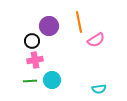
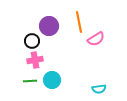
pink semicircle: moved 1 px up
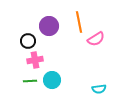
black circle: moved 4 px left
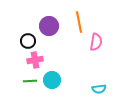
pink semicircle: moved 3 px down; rotated 48 degrees counterclockwise
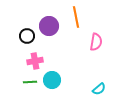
orange line: moved 3 px left, 5 px up
black circle: moved 1 px left, 5 px up
pink cross: moved 1 px down
green line: moved 1 px down
cyan semicircle: rotated 32 degrees counterclockwise
